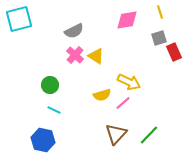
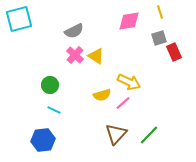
pink diamond: moved 2 px right, 1 px down
blue hexagon: rotated 20 degrees counterclockwise
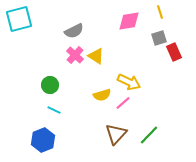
blue hexagon: rotated 15 degrees counterclockwise
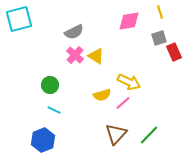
gray semicircle: moved 1 px down
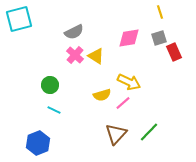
pink diamond: moved 17 px down
green line: moved 3 px up
blue hexagon: moved 5 px left, 3 px down
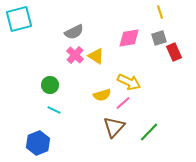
brown triangle: moved 2 px left, 7 px up
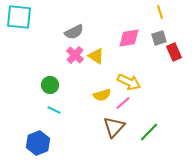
cyan square: moved 2 px up; rotated 20 degrees clockwise
